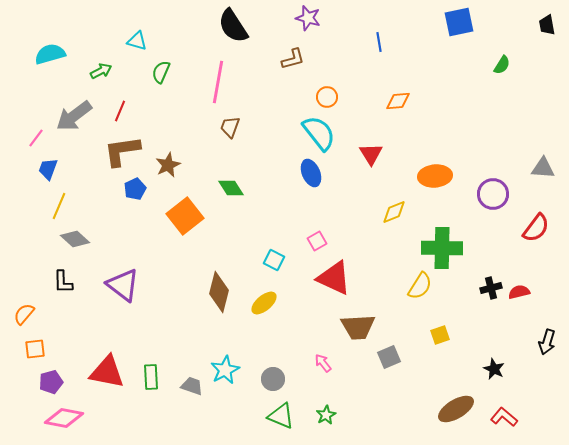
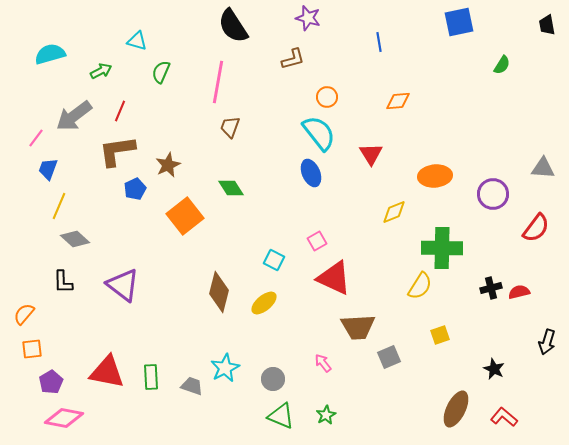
brown L-shape at (122, 151): moved 5 px left
orange square at (35, 349): moved 3 px left
cyan star at (225, 370): moved 2 px up
purple pentagon at (51, 382): rotated 15 degrees counterclockwise
brown ellipse at (456, 409): rotated 33 degrees counterclockwise
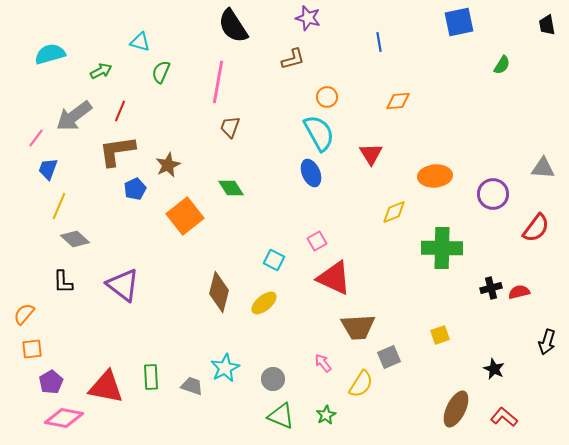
cyan triangle at (137, 41): moved 3 px right, 1 px down
cyan semicircle at (319, 133): rotated 9 degrees clockwise
yellow semicircle at (420, 286): moved 59 px left, 98 px down
red triangle at (107, 372): moved 1 px left, 15 px down
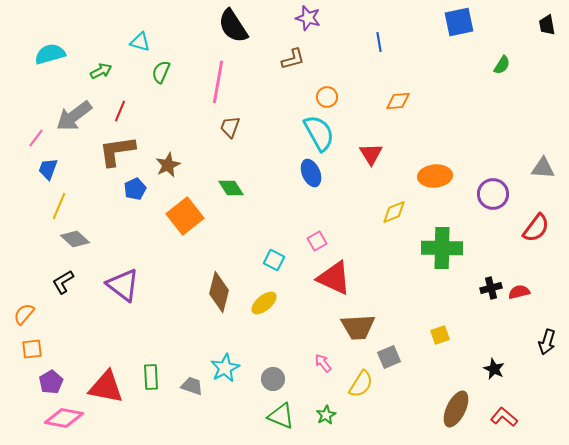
black L-shape at (63, 282): rotated 60 degrees clockwise
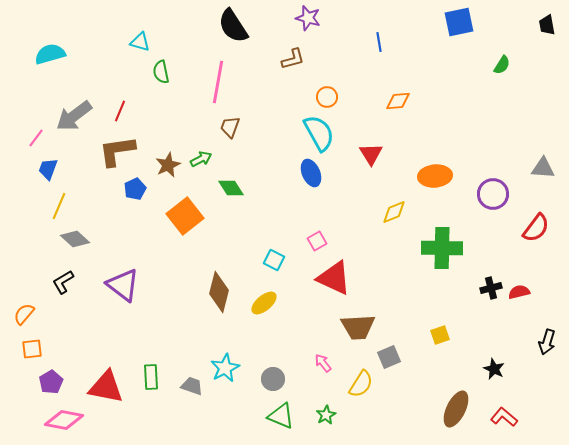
green arrow at (101, 71): moved 100 px right, 88 px down
green semicircle at (161, 72): rotated 35 degrees counterclockwise
pink diamond at (64, 418): moved 2 px down
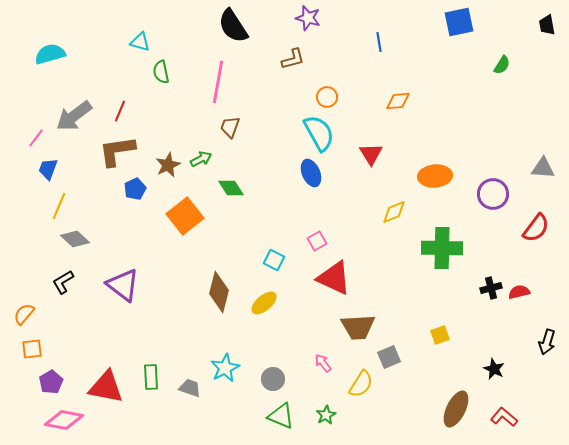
gray trapezoid at (192, 386): moved 2 px left, 2 px down
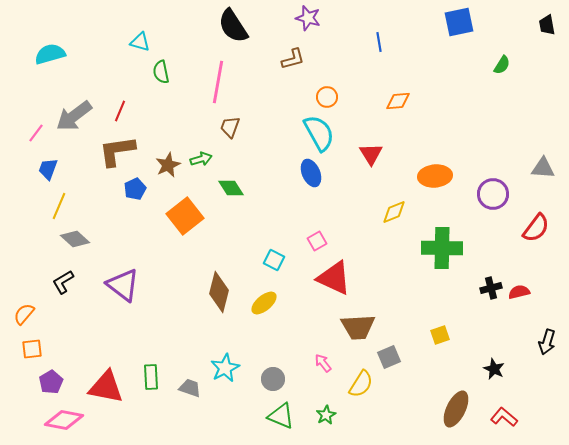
pink line at (36, 138): moved 5 px up
green arrow at (201, 159): rotated 10 degrees clockwise
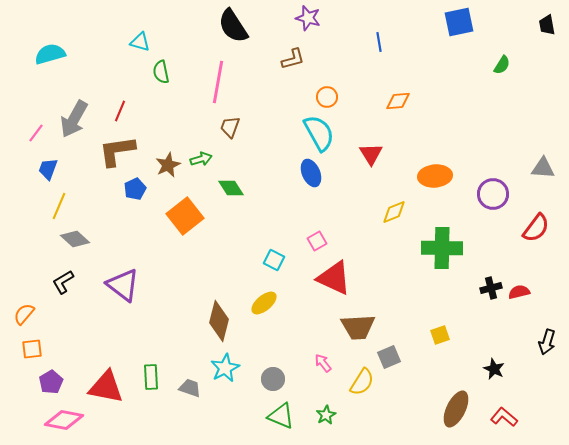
gray arrow at (74, 116): moved 3 px down; rotated 24 degrees counterclockwise
brown diamond at (219, 292): moved 29 px down
yellow semicircle at (361, 384): moved 1 px right, 2 px up
